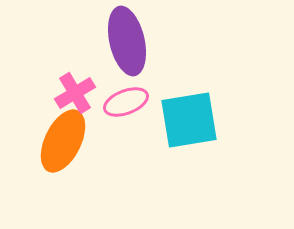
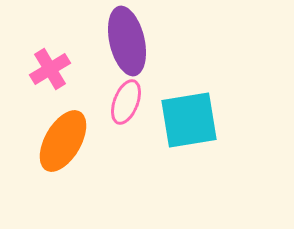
pink cross: moved 25 px left, 24 px up
pink ellipse: rotated 48 degrees counterclockwise
orange ellipse: rotated 4 degrees clockwise
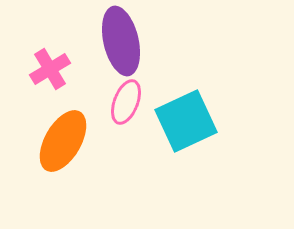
purple ellipse: moved 6 px left
cyan square: moved 3 px left, 1 px down; rotated 16 degrees counterclockwise
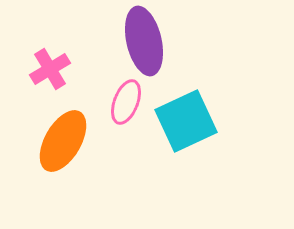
purple ellipse: moved 23 px right
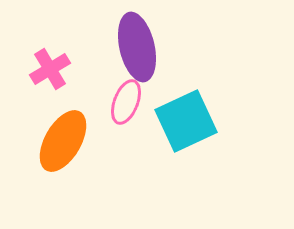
purple ellipse: moved 7 px left, 6 px down
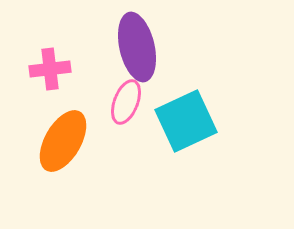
pink cross: rotated 24 degrees clockwise
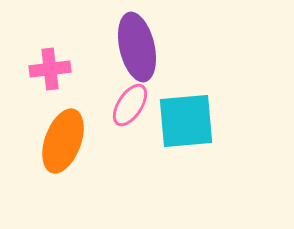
pink ellipse: moved 4 px right, 3 px down; rotated 12 degrees clockwise
cyan square: rotated 20 degrees clockwise
orange ellipse: rotated 10 degrees counterclockwise
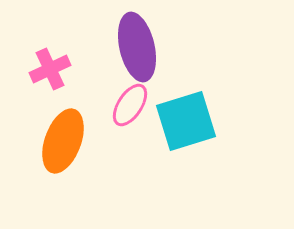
pink cross: rotated 18 degrees counterclockwise
cyan square: rotated 12 degrees counterclockwise
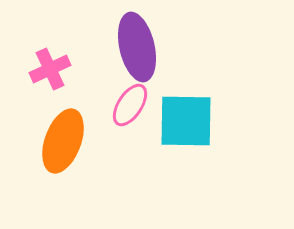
cyan square: rotated 18 degrees clockwise
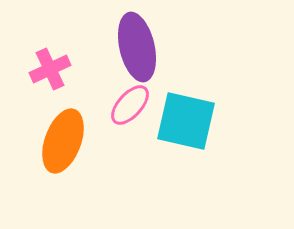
pink ellipse: rotated 9 degrees clockwise
cyan square: rotated 12 degrees clockwise
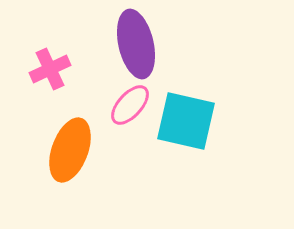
purple ellipse: moved 1 px left, 3 px up
orange ellipse: moved 7 px right, 9 px down
